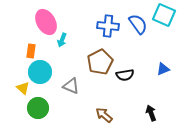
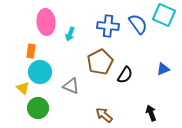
pink ellipse: rotated 25 degrees clockwise
cyan arrow: moved 8 px right, 6 px up
black semicircle: rotated 48 degrees counterclockwise
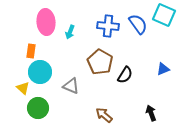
cyan arrow: moved 2 px up
brown pentagon: rotated 15 degrees counterclockwise
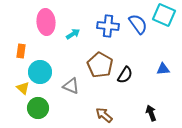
cyan arrow: moved 3 px right, 2 px down; rotated 144 degrees counterclockwise
orange rectangle: moved 10 px left
brown pentagon: moved 3 px down
blue triangle: rotated 16 degrees clockwise
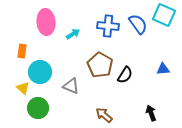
orange rectangle: moved 1 px right
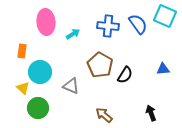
cyan square: moved 1 px right, 1 px down
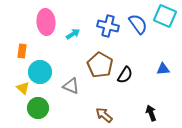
blue cross: rotated 10 degrees clockwise
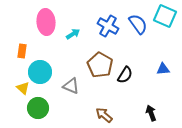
blue cross: rotated 15 degrees clockwise
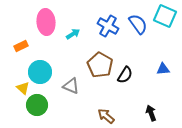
orange rectangle: moved 1 px left, 5 px up; rotated 56 degrees clockwise
green circle: moved 1 px left, 3 px up
brown arrow: moved 2 px right, 1 px down
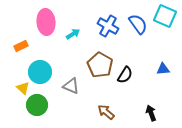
brown arrow: moved 4 px up
